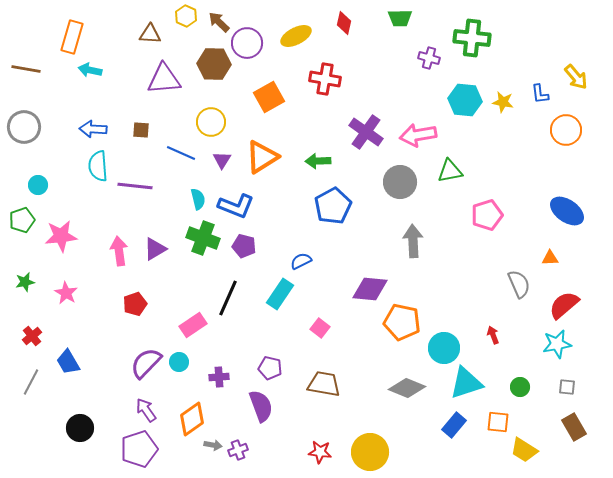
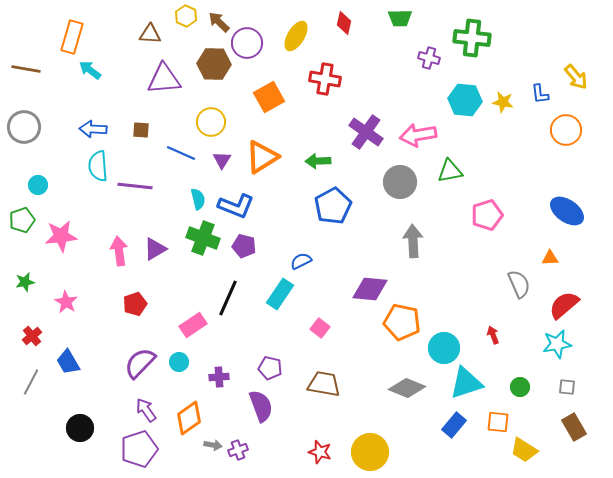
yellow ellipse at (296, 36): rotated 32 degrees counterclockwise
cyan arrow at (90, 70): rotated 25 degrees clockwise
pink star at (66, 293): moved 9 px down
purple semicircle at (146, 363): moved 6 px left
orange diamond at (192, 419): moved 3 px left, 1 px up
red star at (320, 452): rotated 10 degrees clockwise
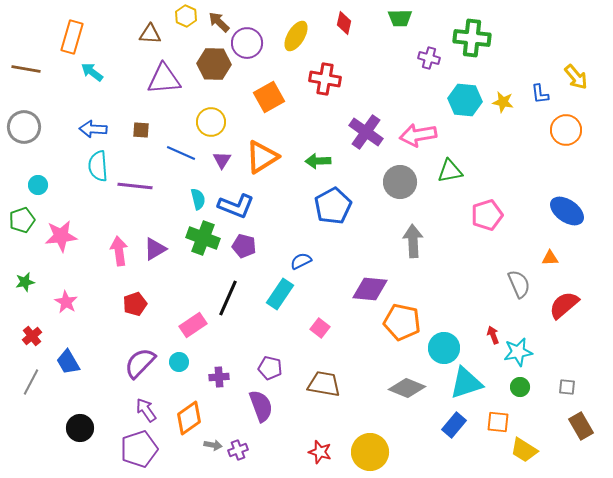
cyan arrow at (90, 70): moved 2 px right, 2 px down
cyan star at (557, 344): moved 39 px left, 8 px down
brown rectangle at (574, 427): moved 7 px right, 1 px up
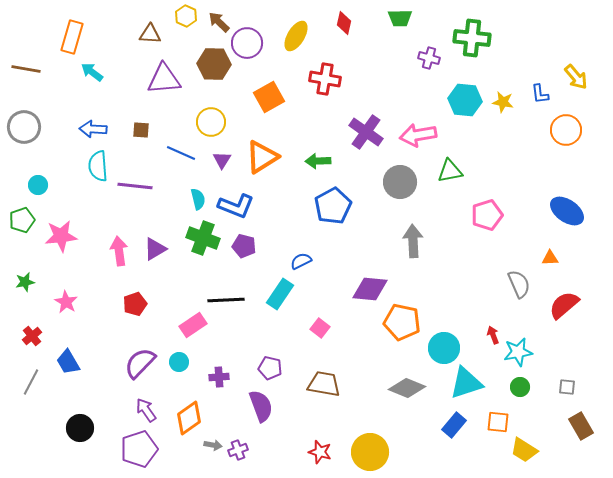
black line at (228, 298): moved 2 px left, 2 px down; rotated 63 degrees clockwise
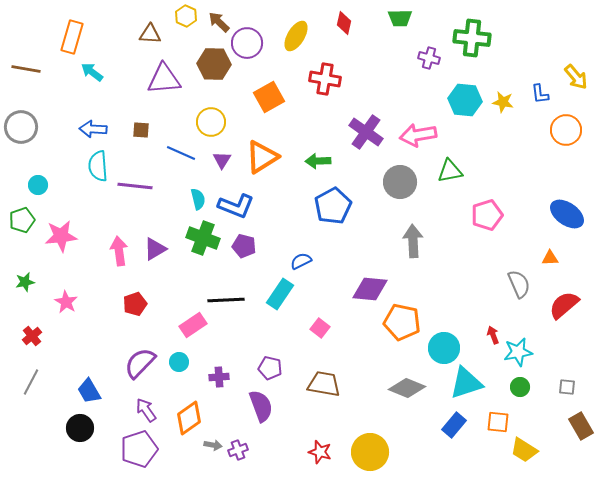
gray circle at (24, 127): moved 3 px left
blue ellipse at (567, 211): moved 3 px down
blue trapezoid at (68, 362): moved 21 px right, 29 px down
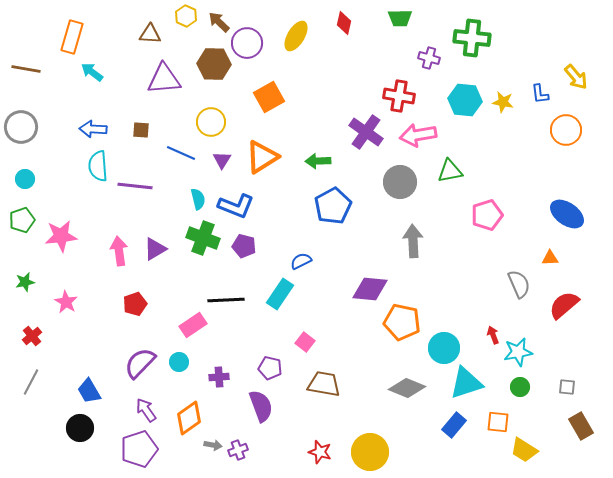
red cross at (325, 79): moved 74 px right, 17 px down
cyan circle at (38, 185): moved 13 px left, 6 px up
pink square at (320, 328): moved 15 px left, 14 px down
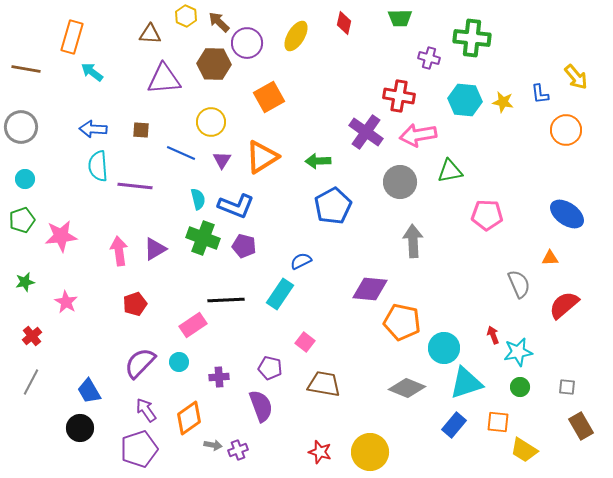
pink pentagon at (487, 215): rotated 20 degrees clockwise
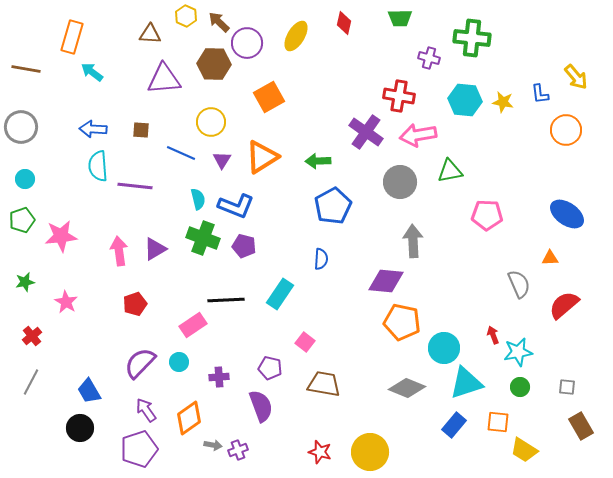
blue semicircle at (301, 261): moved 20 px right, 2 px up; rotated 120 degrees clockwise
purple diamond at (370, 289): moved 16 px right, 8 px up
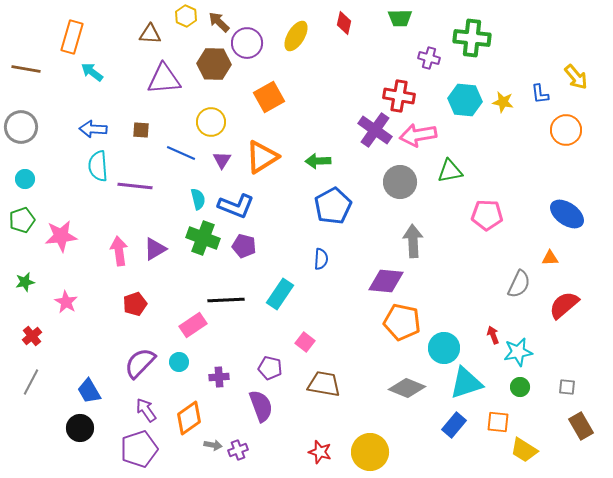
purple cross at (366, 132): moved 9 px right, 2 px up
gray semicircle at (519, 284): rotated 48 degrees clockwise
